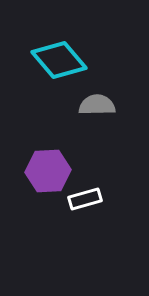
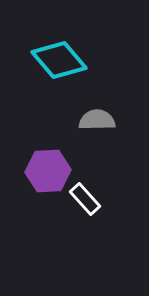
gray semicircle: moved 15 px down
white rectangle: rotated 64 degrees clockwise
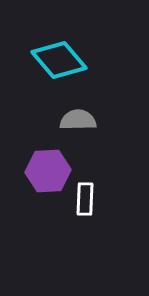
gray semicircle: moved 19 px left
white rectangle: rotated 44 degrees clockwise
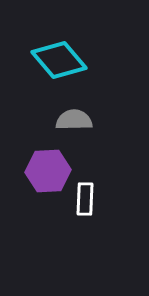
gray semicircle: moved 4 px left
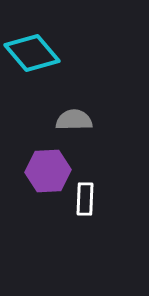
cyan diamond: moved 27 px left, 7 px up
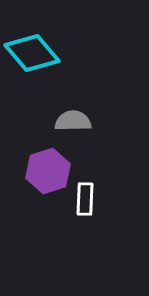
gray semicircle: moved 1 px left, 1 px down
purple hexagon: rotated 15 degrees counterclockwise
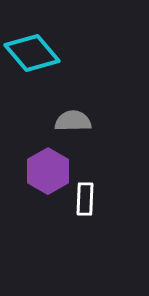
purple hexagon: rotated 12 degrees counterclockwise
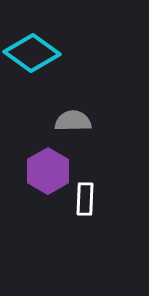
cyan diamond: rotated 14 degrees counterclockwise
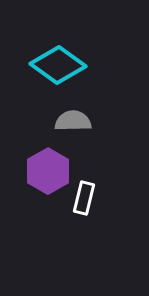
cyan diamond: moved 26 px right, 12 px down
white rectangle: moved 1 px left, 1 px up; rotated 12 degrees clockwise
